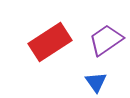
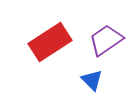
blue triangle: moved 4 px left, 2 px up; rotated 10 degrees counterclockwise
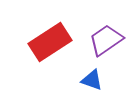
blue triangle: rotated 25 degrees counterclockwise
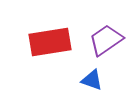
red rectangle: rotated 24 degrees clockwise
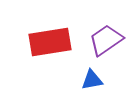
blue triangle: rotated 30 degrees counterclockwise
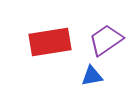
blue triangle: moved 4 px up
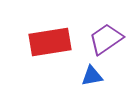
purple trapezoid: moved 1 px up
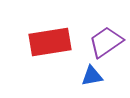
purple trapezoid: moved 3 px down
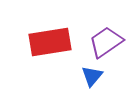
blue triangle: rotated 40 degrees counterclockwise
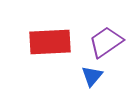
red rectangle: rotated 6 degrees clockwise
